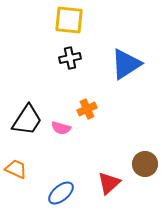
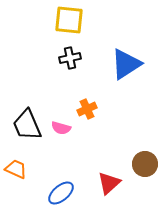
black trapezoid: moved 5 px down; rotated 124 degrees clockwise
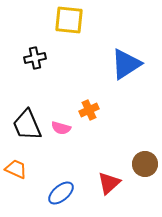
black cross: moved 35 px left
orange cross: moved 2 px right, 1 px down
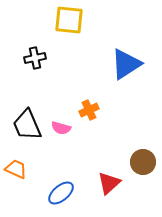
brown circle: moved 2 px left, 2 px up
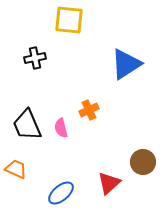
pink semicircle: rotated 60 degrees clockwise
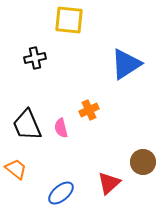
orange trapezoid: rotated 15 degrees clockwise
